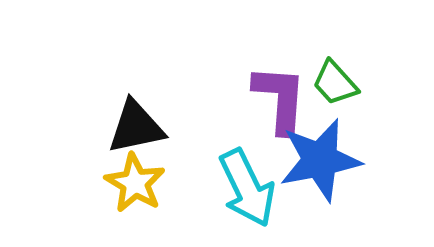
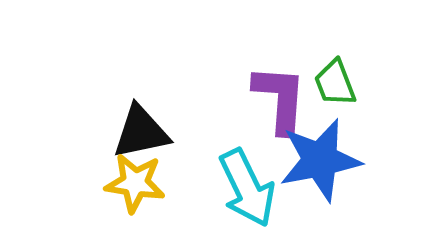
green trapezoid: rotated 21 degrees clockwise
black triangle: moved 5 px right, 5 px down
yellow star: rotated 22 degrees counterclockwise
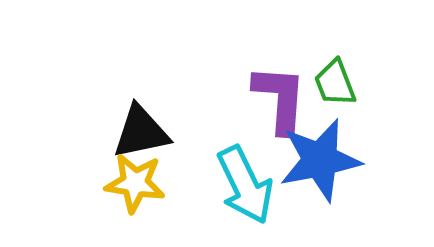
cyan arrow: moved 2 px left, 3 px up
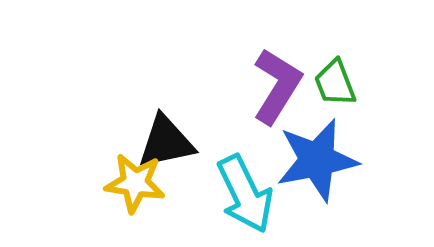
purple L-shape: moved 3 px left, 13 px up; rotated 28 degrees clockwise
black triangle: moved 25 px right, 10 px down
blue star: moved 3 px left
cyan arrow: moved 9 px down
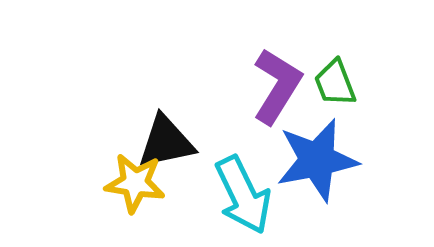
cyan arrow: moved 2 px left, 1 px down
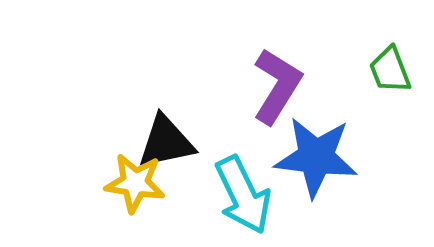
green trapezoid: moved 55 px right, 13 px up
blue star: moved 1 px left, 3 px up; rotated 18 degrees clockwise
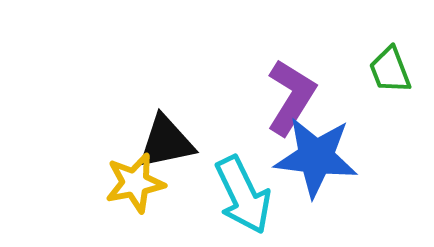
purple L-shape: moved 14 px right, 11 px down
yellow star: rotated 20 degrees counterclockwise
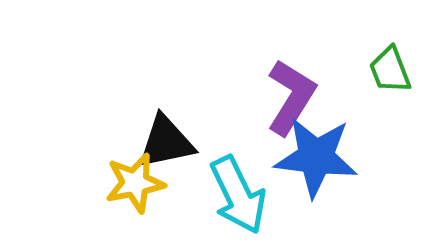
cyan arrow: moved 5 px left
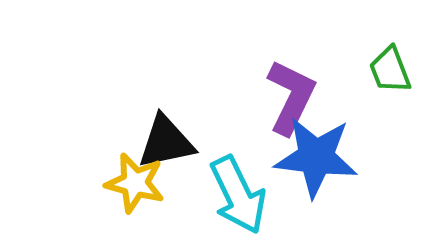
purple L-shape: rotated 6 degrees counterclockwise
yellow star: rotated 26 degrees clockwise
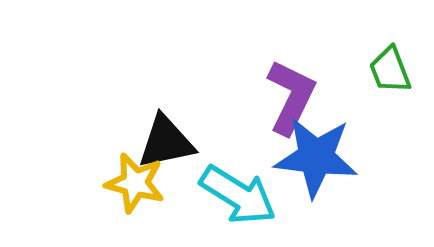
cyan arrow: rotated 32 degrees counterclockwise
